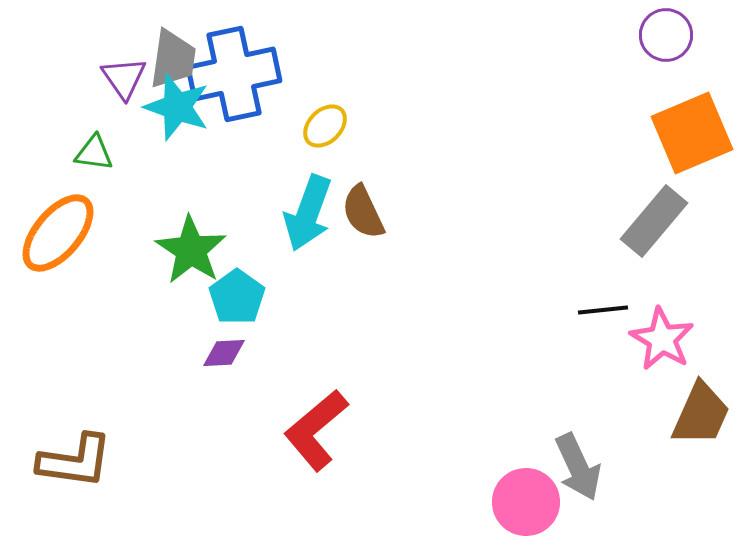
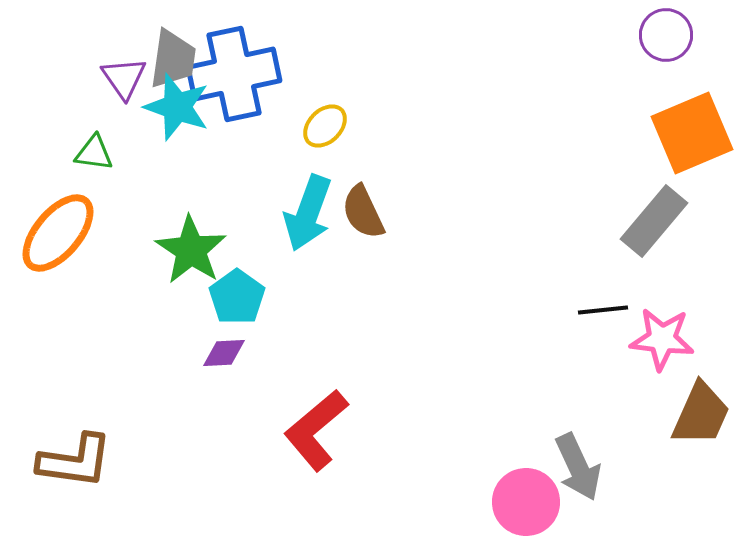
pink star: rotated 24 degrees counterclockwise
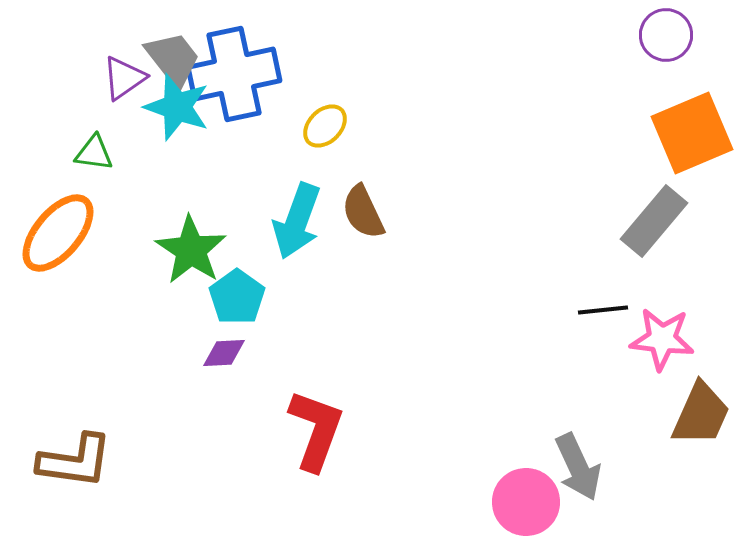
gray trapezoid: rotated 46 degrees counterclockwise
purple triangle: rotated 30 degrees clockwise
cyan arrow: moved 11 px left, 8 px down
red L-shape: rotated 150 degrees clockwise
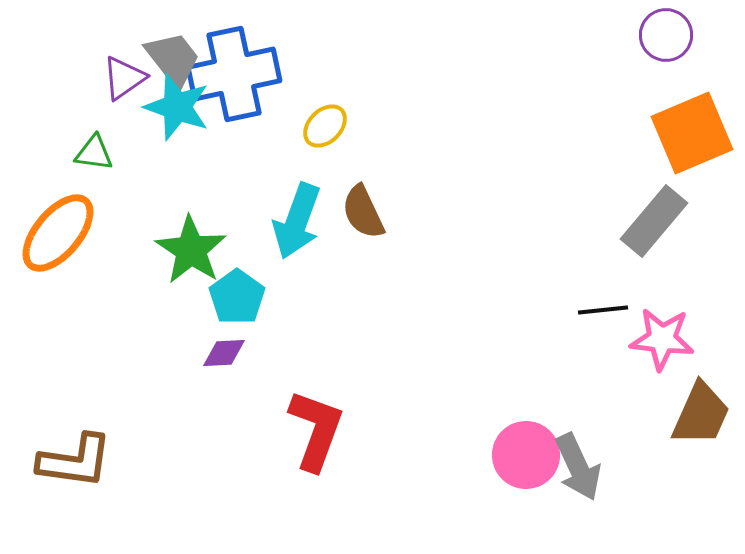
pink circle: moved 47 px up
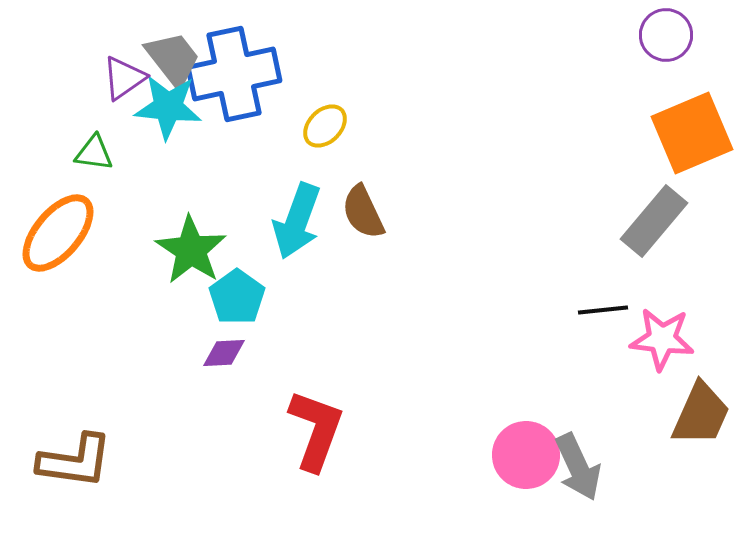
cyan star: moved 9 px left; rotated 14 degrees counterclockwise
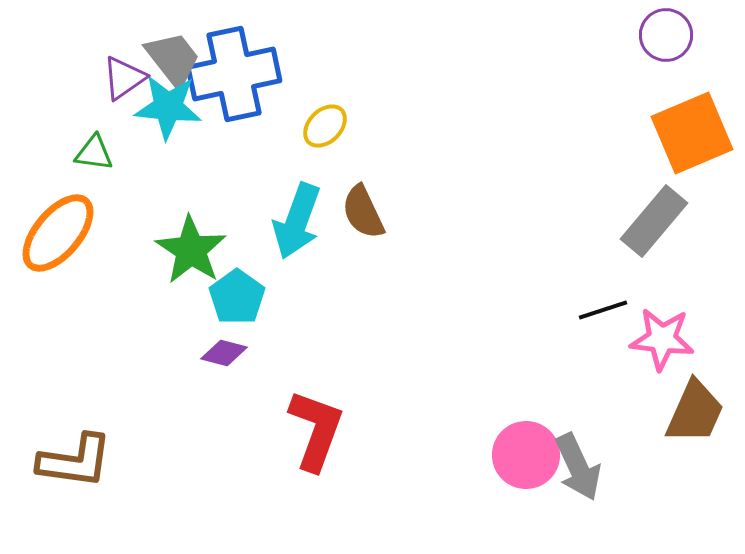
black line: rotated 12 degrees counterclockwise
purple diamond: rotated 18 degrees clockwise
brown trapezoid: moved 6 px left, 2 px up
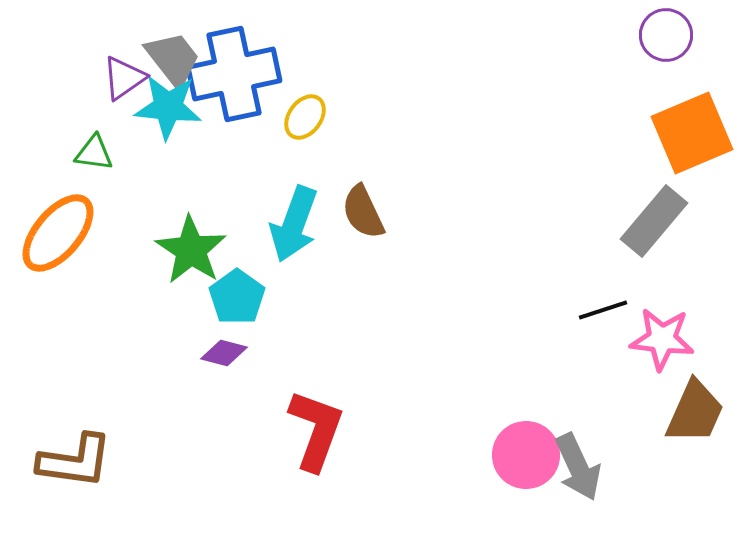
yellow ellipse: moved 20 px left, 9 px up; rotated 9 degrees counterclockwise
cyan arrow: moved 3 px left, 3 px down
